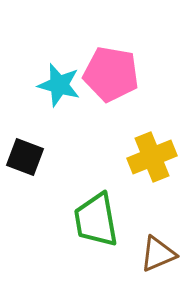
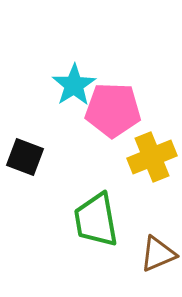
pink pentagon: moved 2 px right, 36 px down; rotated 8 degrees counterclockwise
cyan star: moved 15 px right; rotated 24 degrees clockwise
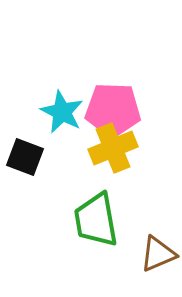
cyan star: moved 12 px left, 27 px down; rotated 12 degrees counterclockwise
yellow cross: moved 39 px left, 9 px up
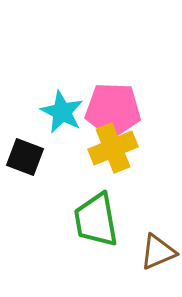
brown triangle: moved 2 px up
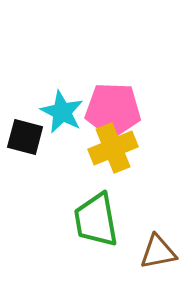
black square: moved 20 px up; rotated 6 degrees counterclockwise
brown triangle: rotated 12 degrees clockwise
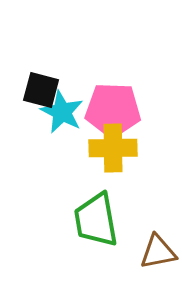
black square: moved 16 px right, 47 px up
yellow cross: rotated 21 degrees clockwise
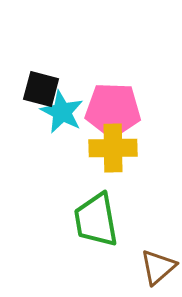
black square: moved 1 px up
brown triangle: moved 15 px down; rotated 30 degrees counterclockwise
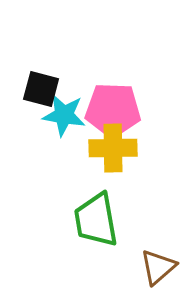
cyan star: moved 2 px right, 3 px down; rotated 18 degrees counterclockwise
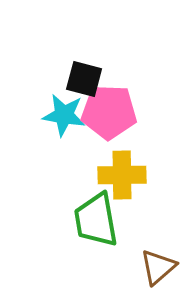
black square: moved 43 px right, 10 px up
pink pentagon: moved 4 px left, 2 px down
yellow cross: moved 9 px right, 27 px down
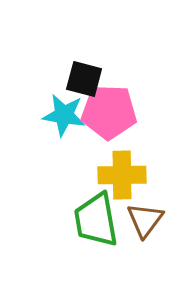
brown triangle: moved 13 px left, 47 px up; rotated 12 degrees counterclockwise
